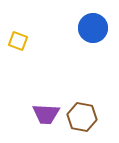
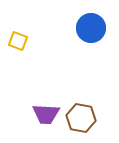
blue circle: moved 2 px left
brown hexagon: moved 1 px left, 1 px down
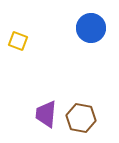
purple trapezoid: rotated 92 degrees clockwise
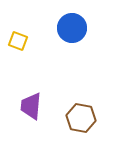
blue circle: moved 19 px left
purple trapezoid: moved 15 px left, 8 px up
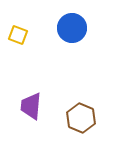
yellow square: moved 6 px up
brown hexagon: rotated 12 degrees clockwise
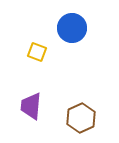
yellow square: moved 19 px right, 17 px down
brown hexagon: rotated 12 degrees clockwise
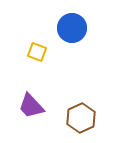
purple trapezoid: rotated 48 degrees counterclockwise
